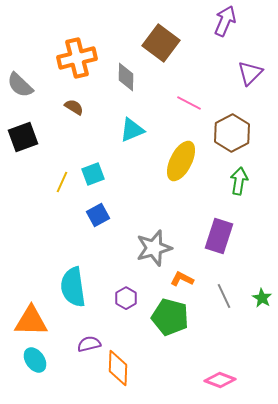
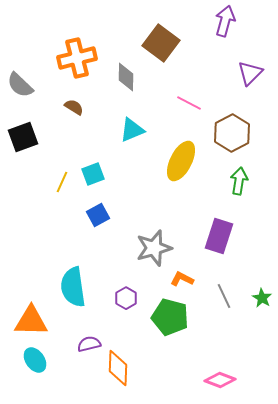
purple arrow: rotated 8 degrees counterclockwise
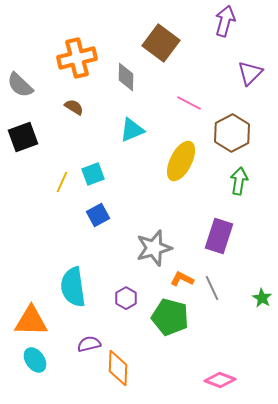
gray line: moved 12 px left, 8 px up
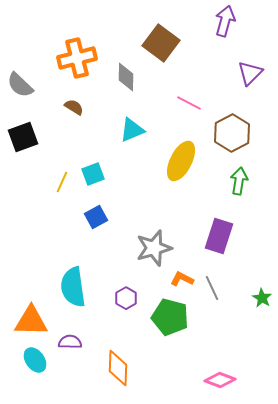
blue square: moved 2 px left, 2 px down
purple semicircle: moved 19 px left, 2 px up; rotated 15 degrees clockwise
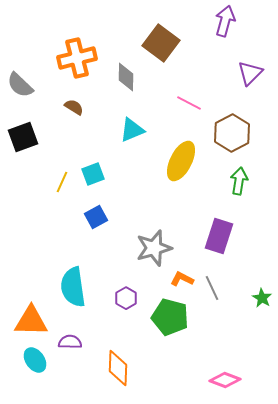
pink diamond: moved 5 px right
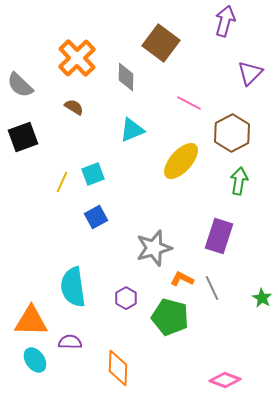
orange cross: rotated 30 degrees counterclockwise
yellow ellipse: rotated 15 degrees clockwise
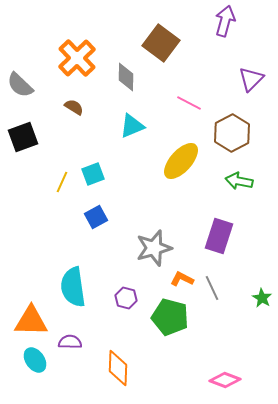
purple triangle: moved 1 px right, 6 px down
cyan triangle: moved 4 px up
green arrow: rotated 88 degrees counterclockwise
purple hexagon: rotated 15 degrees counterclockwise
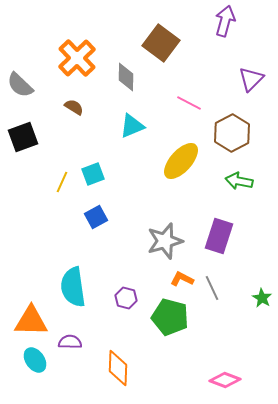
gray star: moved 11 px right, 7 px up
